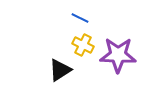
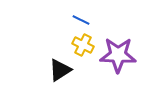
blue line: moved 1 px right, 2 px down
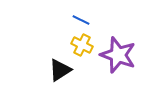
yellow cross: moved 1 px left
purple star: rotated 18 degrees clockwise
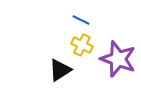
purple star: moved 4 px down
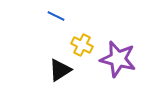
blue line: moved 25 px left, 4 px up
purple star: rotated 6 degrees counterclockwise
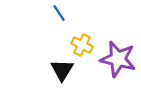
blue line: moved 3 px right, 3 px up; rotated 30 degrees clockwise
black triangle: moved 2 px right; rotated 25 degrees counterclockwise
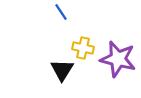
blue line: moved 2 px right, 1 px up
yellow cross: moved 1 px right, 3 px down; rotated 15 degrees counterclockwise
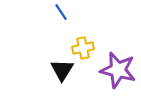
yellow cross: rotated 25 degrees counterclockwise
purple star: moved 11 px down
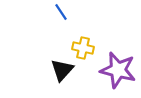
yellow cross: rotated 25 degrees clockwise
black triangle: rotated 10 degrees clockwise
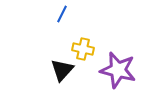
blue line: moved 1 px right, 2 px down; rotated 60 degrees clockwise
yellow cross: moved 1 px down
